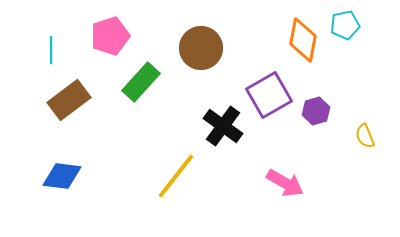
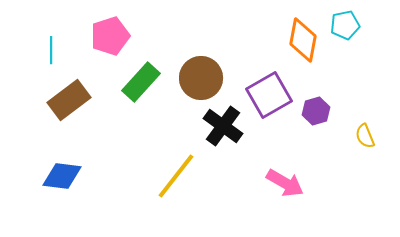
brown circle: moved 30 px down
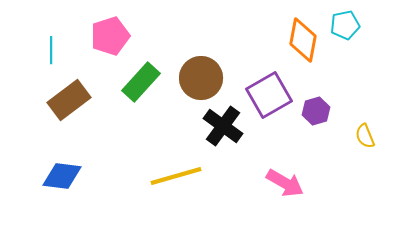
yellow line: rotated 36 degrees clockwise
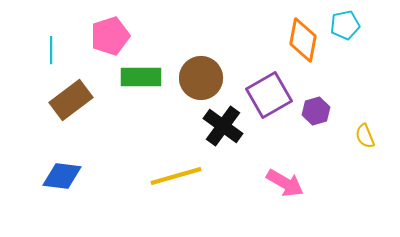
green rectangle: moved 5 px up; rotated 48 degrees clockwise
brown rectangle: moved 2 px right
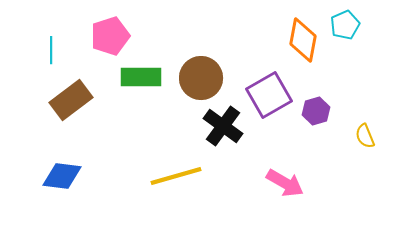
cyan pentagon: rotated 12 degrees counterclockwise
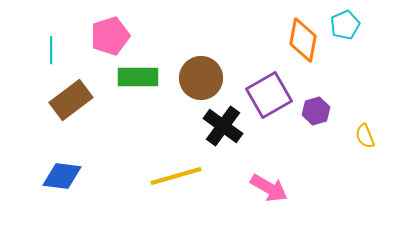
green rectangle: moved 3 px left
pink arrow: moved 16 px left, 5 px down
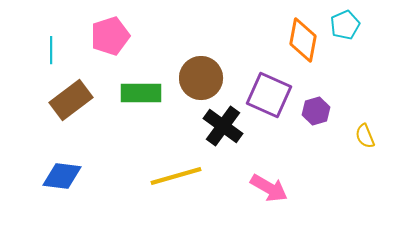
green rectangle: moved 3 px right, 16 px down
purple square: rotated 36 degrees counterclockwise
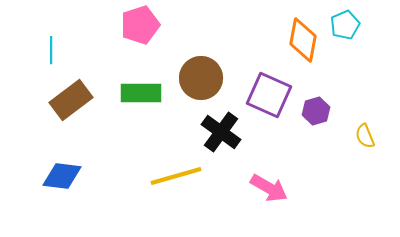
pink pentagon: moved 30 px right, 11 px up
black cross: moved 2 px left, 6 px down
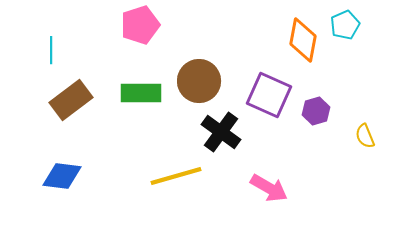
brown circle: moved 2 px left, 3 px down
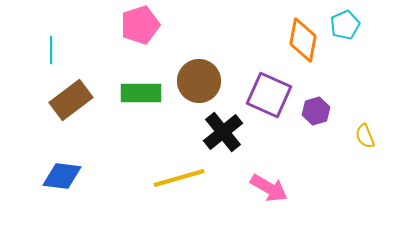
black cross: moved 2 px right; rotated 15 degrees clockwise
yellow line: moved 3 px right, 2 px down
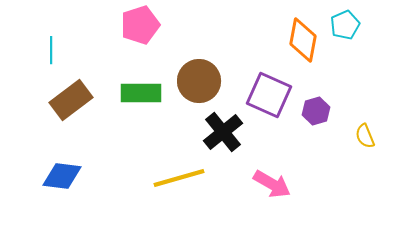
pink arrow: moved 3 px right, 4 px up
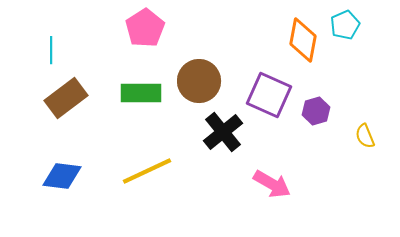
pink pentagon: moved 5 px right, 3 px down; rotated 15 degrees counterclockwise
brown rectangle: moved 5 px left, 2 px up
yellow line: moved 32 px left, 7 px up; rotated 9 degrees counterclockwise
